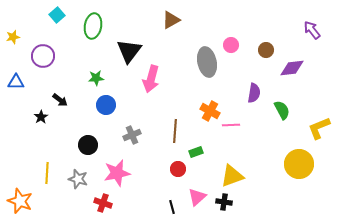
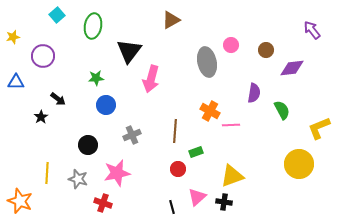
black arrow: moved 2 px left, 1 px up
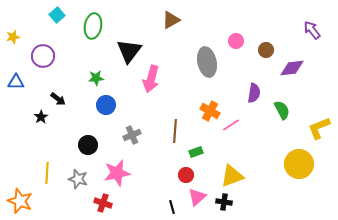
pink circle: moved 5 px right, 4 px up
pink line: rotated 30 degrees counterclockwise
red circle: moved 8 px right, 6 px down
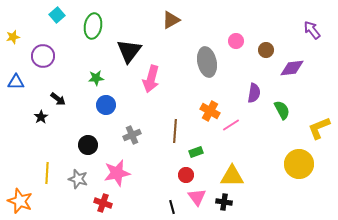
yellow triangle: rotated 20 degrees clockwise
pink triangle: rotated 24 degrees counterclockwise
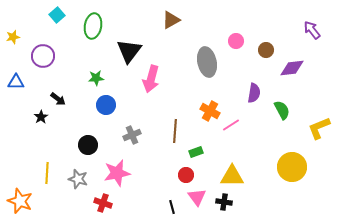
yellow circle: moved 7 px left, 3 px down
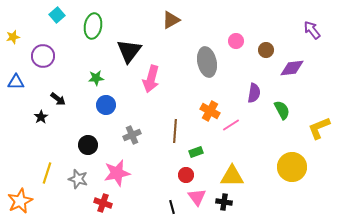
yellow line: rotated 15 degrees clockwise
orange star: rotated 25 degrees clockwise
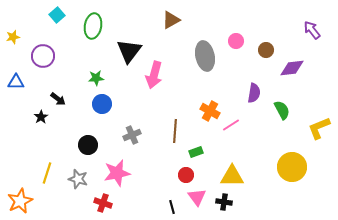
gray ellipse: moved 2 px left, 6 px up
pink arrow: moved 3 px right, 4 px up
blue circle: moved 4 px left, 1 px up
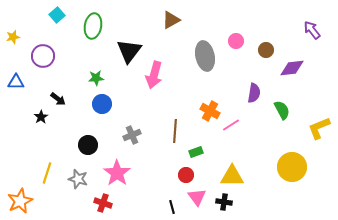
pink star: rotated 24 degrees counterclockwise
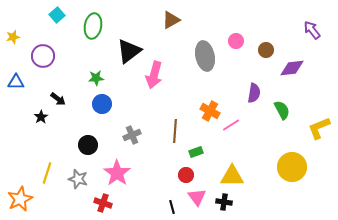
black triangle: rotated 16 degrees clockwise
orange star: moved 2 px up
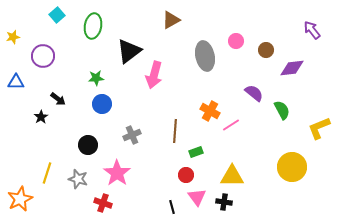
purple semicircle: rotated 60 degrees counterclockwise
